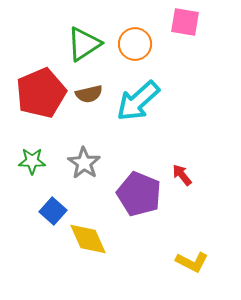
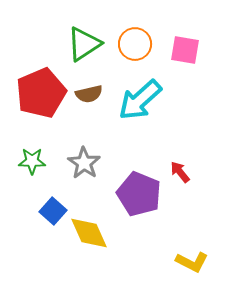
pink square: moved 28 px down
cyan arrow: moved 2 px right, 1 px up
red arrow: moved 2 px left, 3 px up
yellow diamond: moved 1 px right, 6 px up
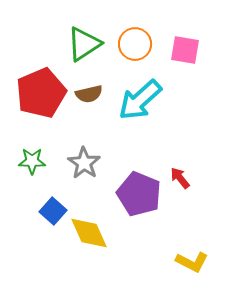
red arrow: moved 6 px down
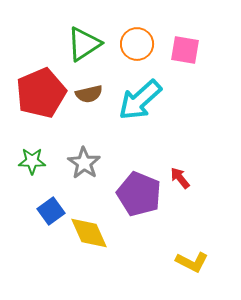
orange circle: moved 2 px right
blue square: moved 2 px left; rotated 12 degrees clockwise
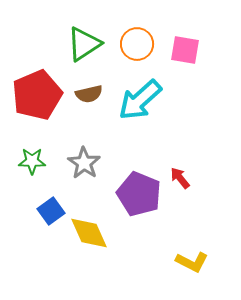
red pentagon: moved 4 px left, 2 px down
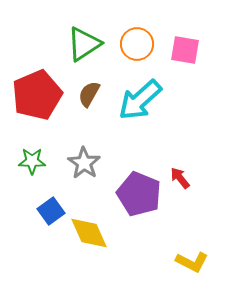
brown semicircle: rotated 132 degrees clockwise
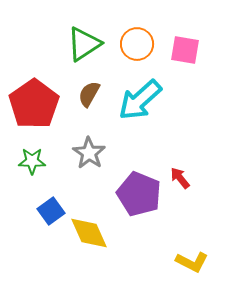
red pentagon: moved 3 px left, 9 px down; rotated 12 degrees counterclockwise
gray star: moved 5 px right, 10 px up
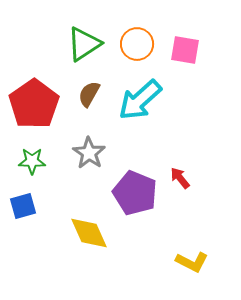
purple pentagon: moved 4 px left, 1 px up
blue square: moved 28 px left, 5 px up; rotated 20 degrees clockwise
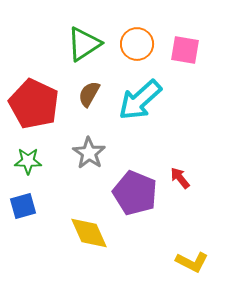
red pentagon: rotated 12 degrees counterclockwise
green star: moved 4 px left
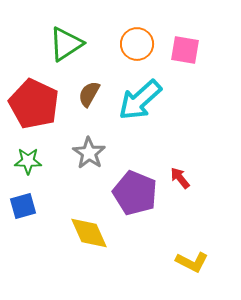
green triangle: moved 18 px left
